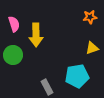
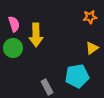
yellow triangle: rotated 16 degrees counterclockwise
green circle: moved 7 px up
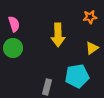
yellow arrow: moved 22 px right
gray rectangle: rotated 42 degrees clockwise
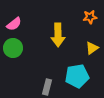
pink semicircle: rotated 70 degrees clockwise
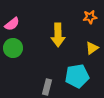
pink semicircle: moved 2 px left
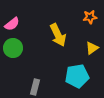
yellow arrow: rotated 25 degrees counterclockwise
gray rectangle: moved 12 px left
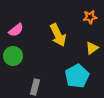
pink semicircle: moved 4 px right, 6 px down
green circle: moved 8 px down
cyan pentagon: rotated 20 degrees counterclockwise
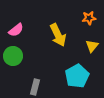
orange star: moved 1 px left, 1 px down
yellow triangle: moved 2 px up; rotated 16 degrees counterclockwise
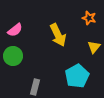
orange star: rotated 24 degrees clockwise
pink semicircle: moved 1 px left
yellow triangle: moved 2 px right, 1 px down
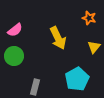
yellow arrow: moved 3 px down
green circle: moved 1 px right
cyan pentagon: moved 3 px down
